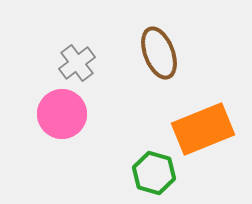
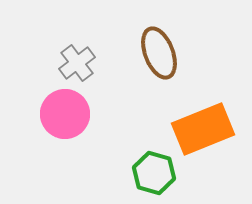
pink circle: moved 3 px right
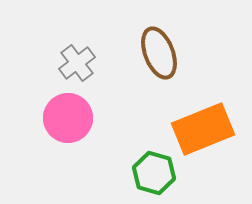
pink circle: moved 3 px right, 4 px down
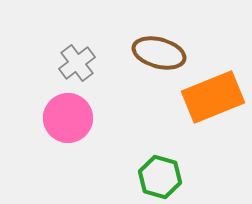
brown ellipse: rotated 54 degrees counterclockwise
orange rectangle: moved 10 px right, 32 px up
green hexagon: moved 6 px right, 4 px down
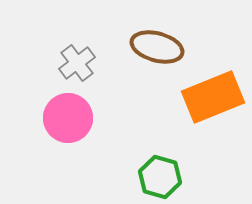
brown ellipse: moved 2 px left, 6 px up
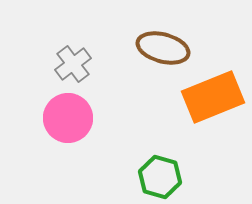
brown ellipse: moved 6 px right, 1 px down
gray cross: moved 4 px left, 1 px down
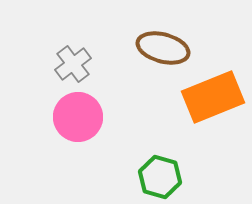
pink circle: moved 10 px right, 1 px up
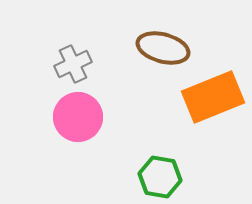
gray cross: rotated 12 degrees clockwise
green hexagon: rotated 6 degrees counterclockwise
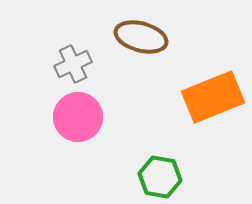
brown ellipse: moved 22 px left, 11 px up
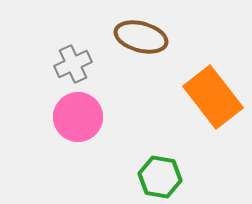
orange rectangle: rotated 74 degrees clockwise
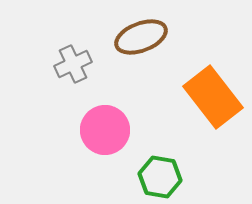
brown ellipse: rotated 36 degrees counterclockwise
pink circle: moved 27 px right, 13 px down
